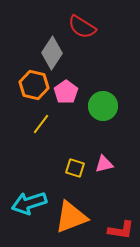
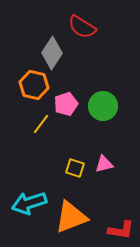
pink pentagon: moved 12 px down; rotated 15 degrees clockwise
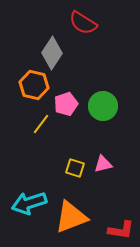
red semicircle: moved 1 px right, 4 px up
pink triangle: moved 1 px left
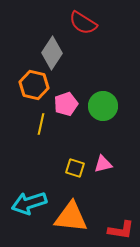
yellow line: rotated 25 degrees counterclockwise
orange triangle: rotated 27 degrees clockwise
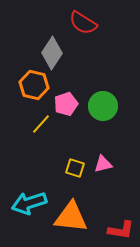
yellow line: rotated 30 degrees clockwise
